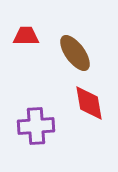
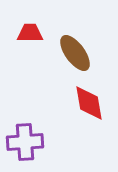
red trapezoid: moved 4 px right, 3 px up
purple cross: moved 11 px left, 16 px down
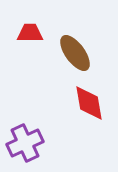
purple cross: moved 1 px down; rotated 21 degrees counterclockwise
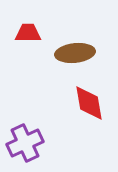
red trapezoid: moved 2 px left
brown ellipse: rotated 60 degrees counterclockwise
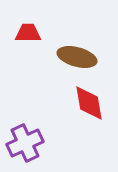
brown ellipse: moved 2 px right, 4 px down; rotated 21 degrees clockwise
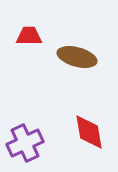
red trapezoid: moved 1 px right, 3 px down
red diamond: moved 29 px down
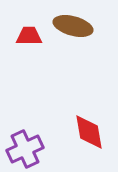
brown ellipse: moved 4 px left, 31 px up
purple cross: moved 6 px down
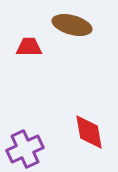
brown ellipse: moved 1 px left, 1 px up
red trapezoid: moved 11 px down
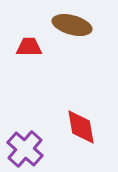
red diamond: moved 8 px left, 5 px up
purple cross: rotated 24 degrees counterclockwise
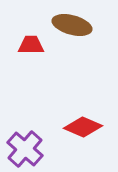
red trapezoid: moved 2 px right, 2 px up
red diamond: moved 2 px right; rotated 57 degrees counterclockwise
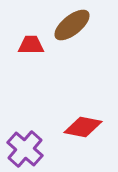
brown ellipse: rotated 54 degrees counterclockwise
red diamond: rotated 12 degrees counterclockwise
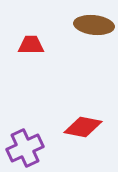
brown ellipse: moved 22 px right; rotated 45 degrees clockwise
purple cross: moved 1 px up; rotated 24 degrees clockwise
